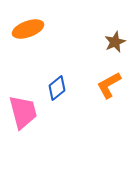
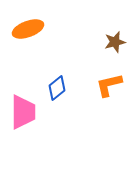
brown star: rotated 10 degrees clockwise
orange L-shape: rotated 16 degrees clockwise
pink trapezoid: rotated 15 degrees clockwise
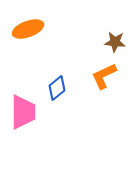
brown star: rotated 20 degrees clockwise
orange L-shape: moved 5 px left, 9 px up; rotated 12 degrees counterclockwise
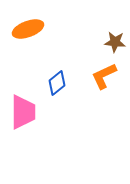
blue diamond: moved 5 px up
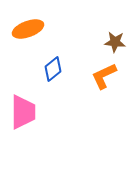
blue diamond: moved 4 px left, 14 px up
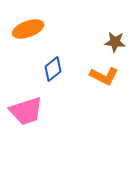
orange L-shape: rotated 128 degrees counterclockwise
pink trapezoid: moved 3 px right, 1 px up; rotated 72 degrees clockwise
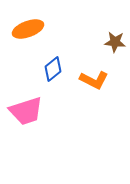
orange L-shape: moved 10 px left, 4 px down
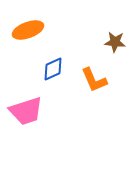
orange ellipse: moved 1 px down
blue diamond: rotated 15 degrees clockwise
orange L-shape: rotated 40 degrees clockwise
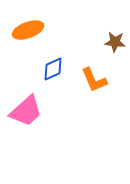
pink trapezoid: rotated 24 degrees counterclockwise
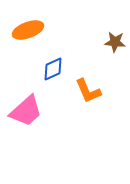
orange L-shape: moved 6 px left, 11 px down
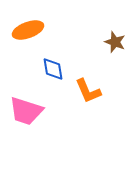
brown star: rotated 15 degrees clockwise
blue diamond: rotated 75 degrees counterclockwise
pink trapezoid: rotated 60 degrees clockwise
